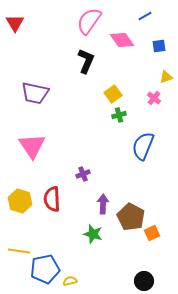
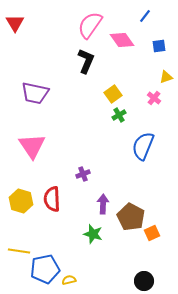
blue line: rotated 24 degrees counterclockwise
pink semicircle: moved 1 px right, 4 px down
green cross: rotated 16 degrees counterclockwise
yellow hexagon: moved 1 px right
yellow semicircle: moved 1 px left, 1 px up
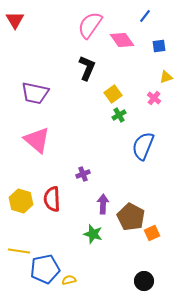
red triangle: moved 3 px up
black L-shape: moved 1 px right, 7 px down
pink triangle: moved 5 px right, 6 px up; rotated 16 degrees counterclockwise
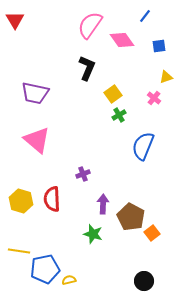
orange square: rotated 14 degrees counterclockwise
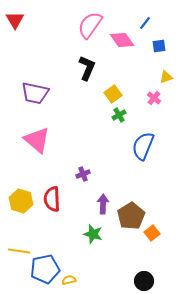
blue line: moved 7 px down
brown pentagon: moved 1 px up; rotated 12 degrees clockwise
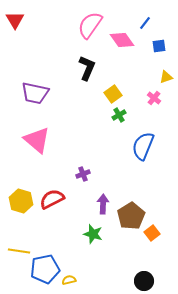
red semicircle: rotated 65 degrees clockwise
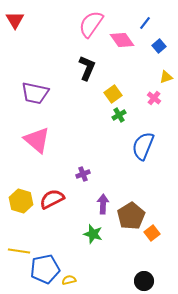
pink semicircle: moved 1 px right, 1 px up
blue square: rotated 32 degrees counterclockwise
